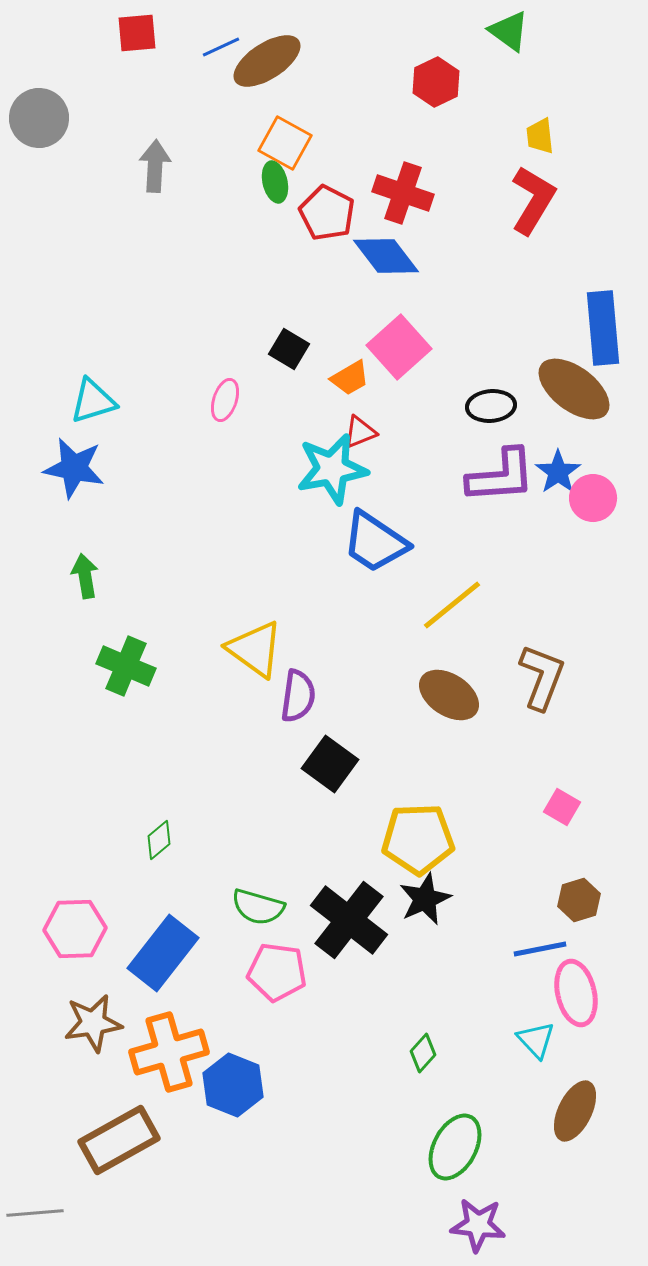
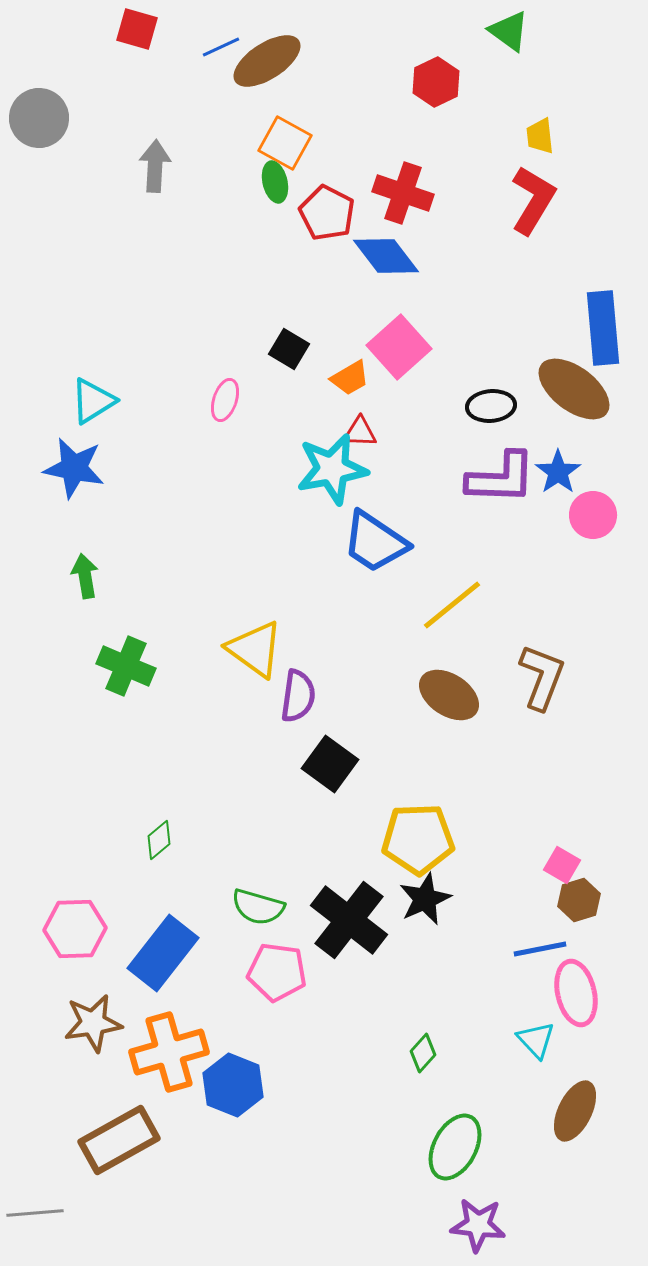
red square at (137, 33): moved 4 px up; rotated 21 degrees clockwise
cyan triangle at (93, 401): rotated 15 degrees counterclockwise
red triangle at (360, 432): rotated 24 degrees clockwise
purple L-shape at (501, 476): moved 2 px down; rotated 6 degrees clockwise
pink circle at (593, 498): moved 17 px down
pink square at (562, 807): moved 58 px down
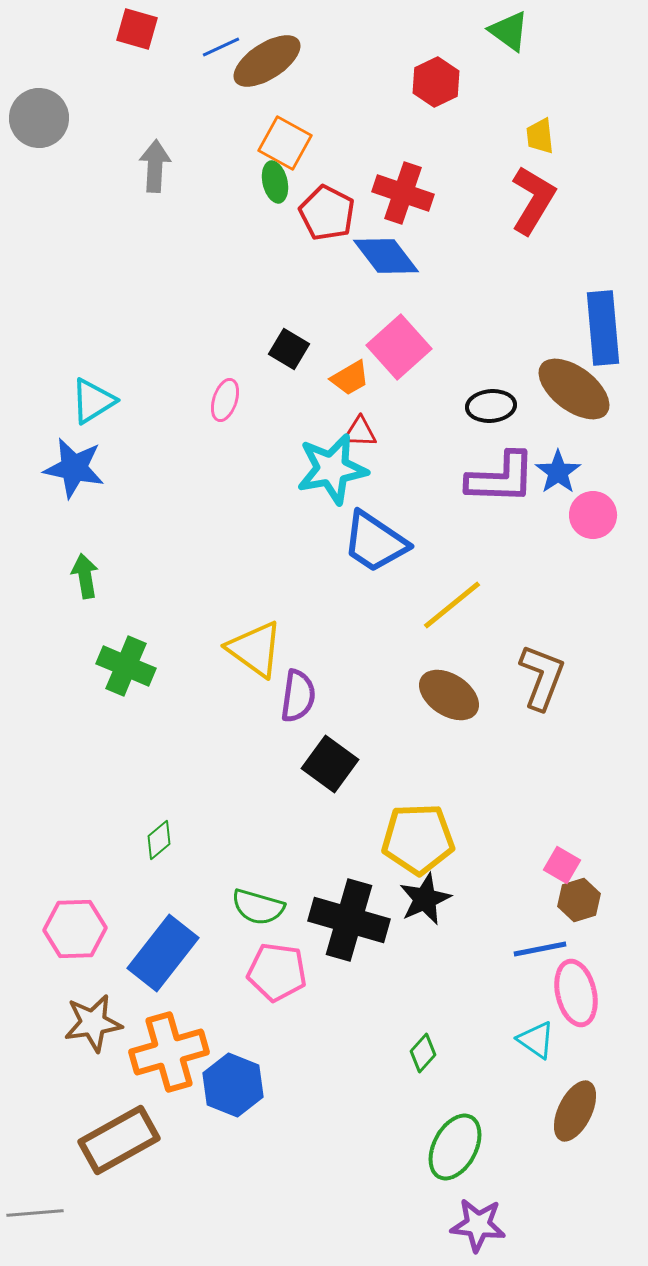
black cross at (349, 920): rotated 22 degrees counterclockwise
cyan triangle at (536, 1040): rotated 12 degrees counterclockwise
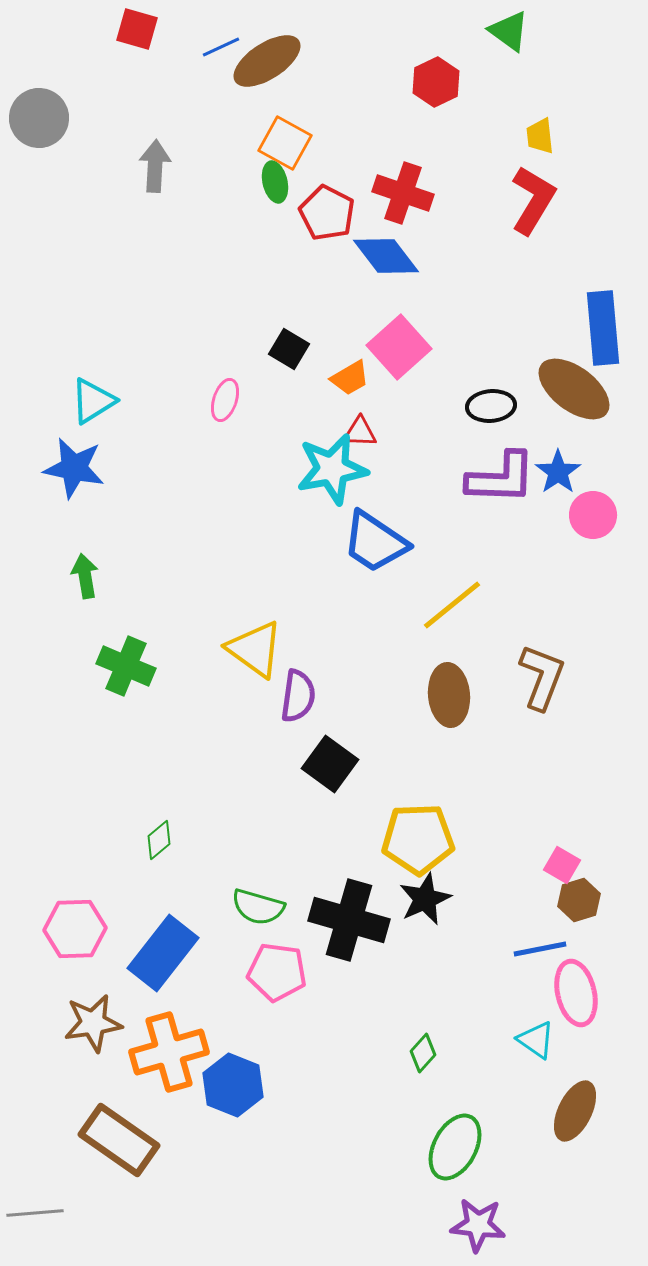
brown ellipse at (449, 695): rotated 52 degrees clockwise
brown rectangle at (119, 1140): rotated 64 degrees clockwise
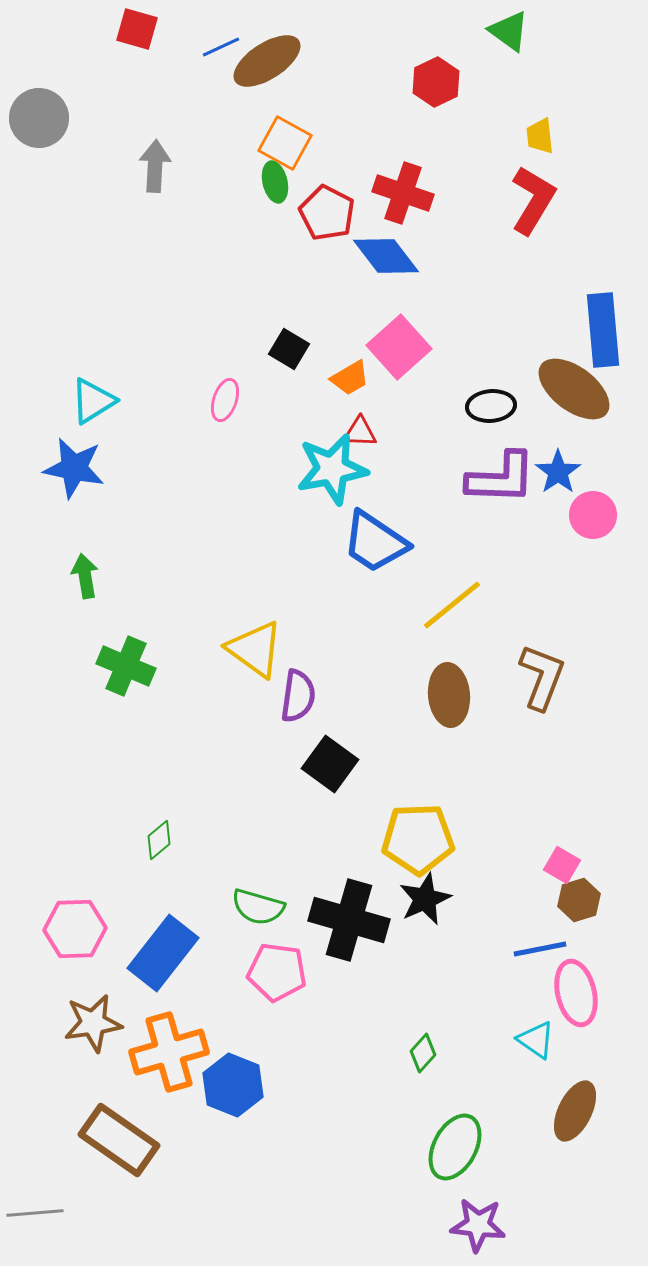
blue rectangle at (603, 328): moved 2 px down
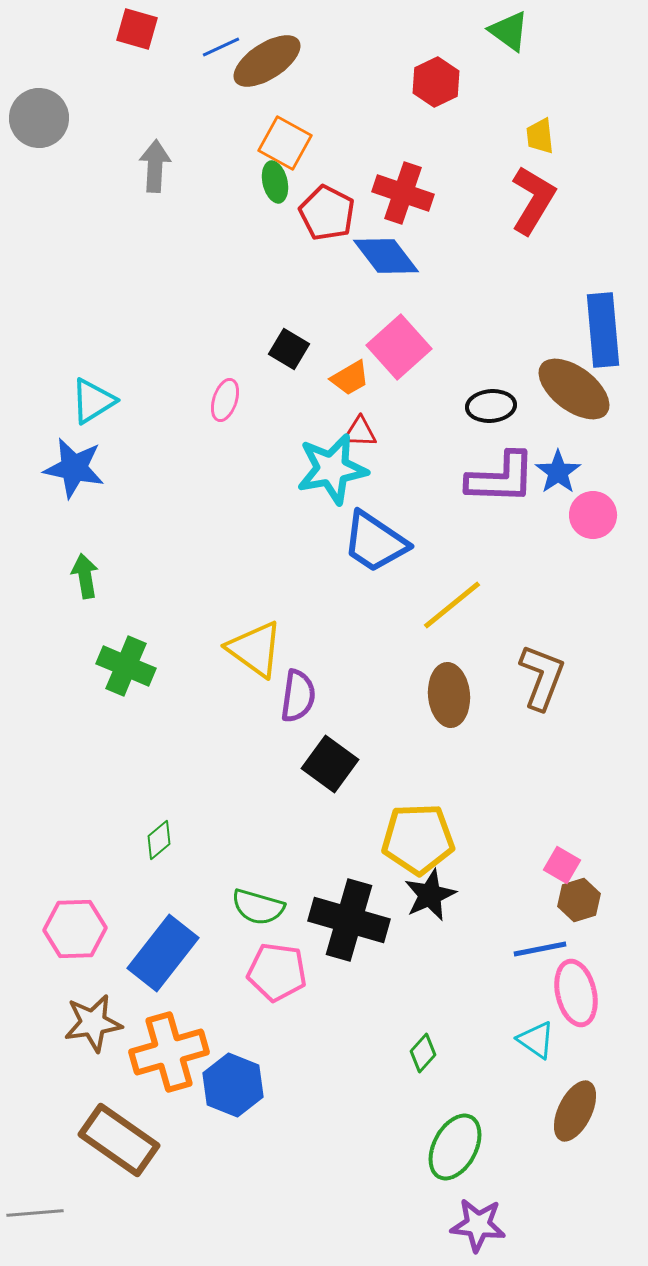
black star at (425, 899): moved 5 px right, 4 px up
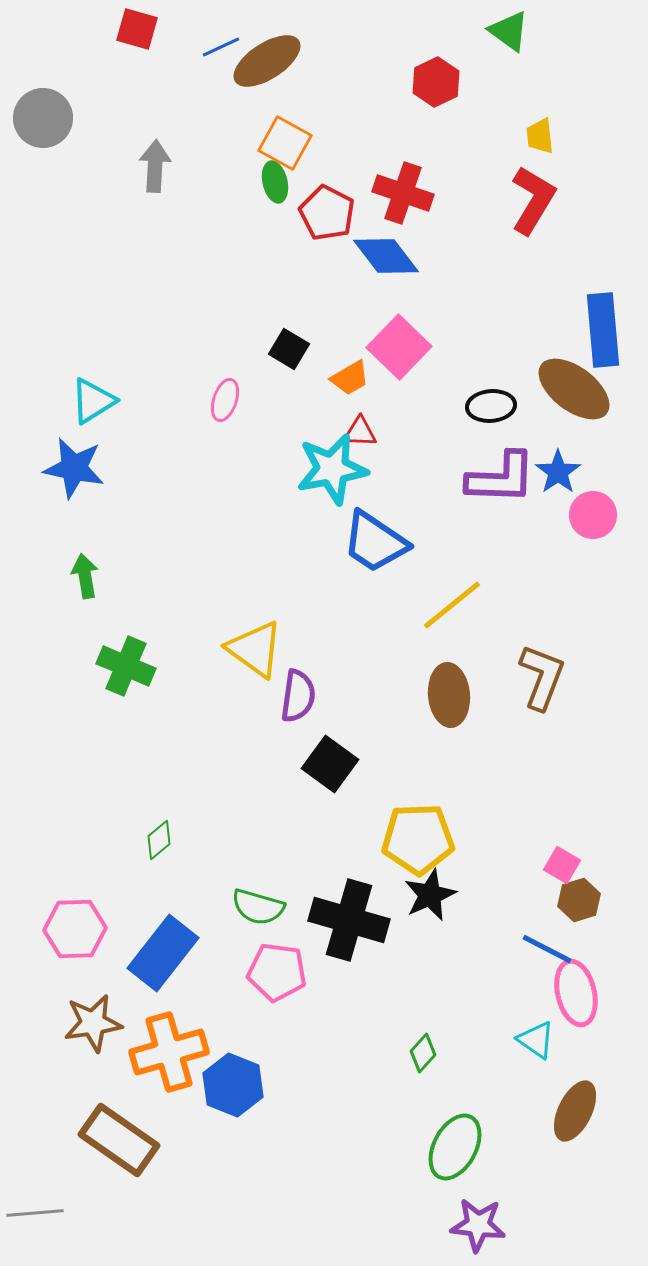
gray circle at (39, 118): moved 4 px right
pink square at (399, 347): rotated 4 degrees counterclockwise
blue line at (540, 949): moved 7 px right; rotated 38 degrees clockwise
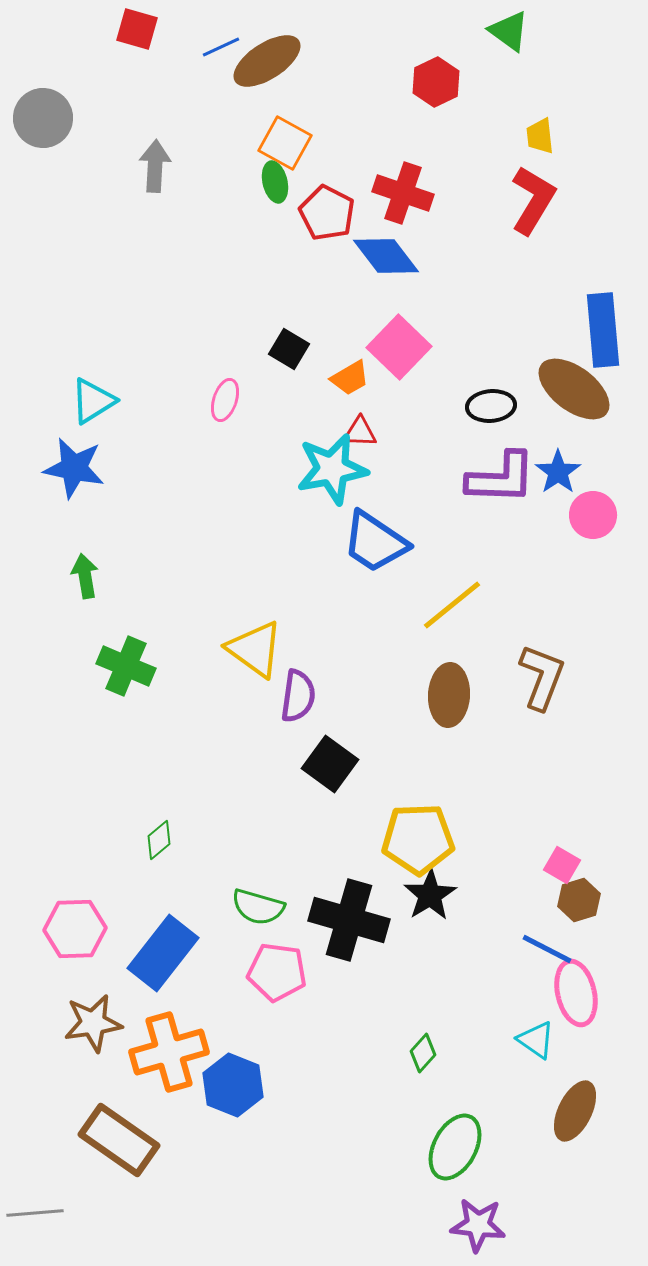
brown ellipse at (449, 695): rotated 8 degrees clockwise
black star at (430, 895): rotated 8 degrees counterclockwise
